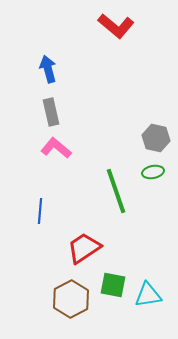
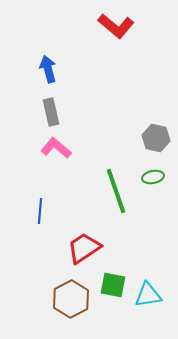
green ellipse: moved 5 px down
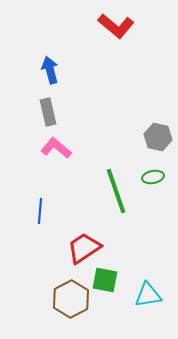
blue arrow: moved 2 px right, 1 px down
gray rectangle: moved 3 px left
gray hexagon: moved 2 px right, 1 px up
green square: moved 8 px left, 5 px up
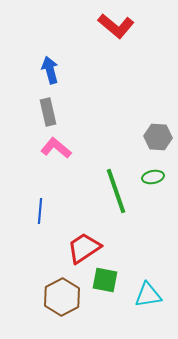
gray hexagon: rotated 8 degrees counterclockwise
brown hexagon: moved 9 px left, 2 px up
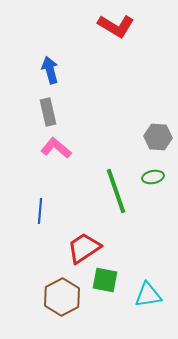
red L-shape: rotated 9 degrees counterclockwise
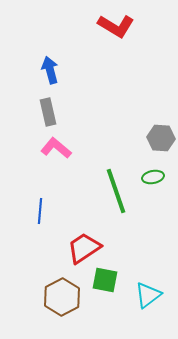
gray hexagon: moved 3 px right, 1 px down
cyan triangle: rotated 28 degrees counterclockwise
